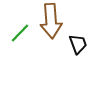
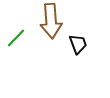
green line: moved 4 px left, 5 px down
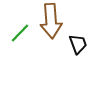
green line: moved 4 px right, 5 px up
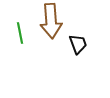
green line: rotated 55 degrees counterclockwise
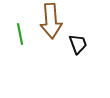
green line: moved 1 px down
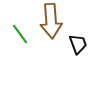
green line: rotated 25 degrees counterclockwise
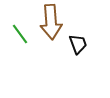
brown arrow: moved 1 px down
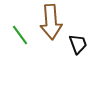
green line: moved 1 px down
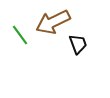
brown arrow: moved 2 px right; rotated 68 degrees clockwise
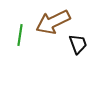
green line: rotated 45 degrees clockwise
